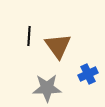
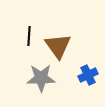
blue cross: moved 1 px down
gray star: moved 6 px left, 10 px up
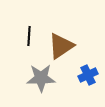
brown triangle: moved 3 px right; rotated 32 degrees clockwise
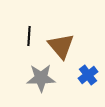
brown triangle: rotated 36 degrees counterclockwise
blue cross: rotated 12 degrees counterclockwise
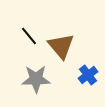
black line: rotated 42 degrees counterclockwise
gray star: moved 5 px left, 1 px down
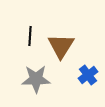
black line: moved 1 px right; rotated 42 degrees clockwise
brown triangle: rotated 12 degrees clockwise
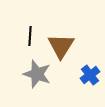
blue cross: moved 2 px right
gray star: moved 1 px right, 5 px up; rotated 20 degrees clockwise
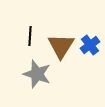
blue cross: moved 30 px up
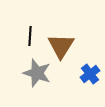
blue cross: moved 29 px down
gray star: moved 1 px up
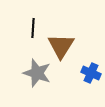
black line: moved 3 px right, 8 px up
blue cross: moved 1 px right, 1 px up; rotated 30 degrees counterclockwise
